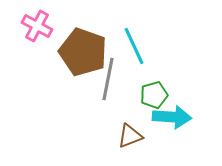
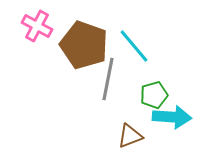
cyan line: rotated 15 degrees counterclockwise
brown pentagon: moved 1 px right, 7 px up
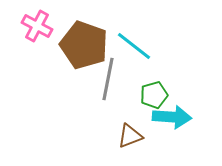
cyan line: rotated 12 degrees counterclockwise
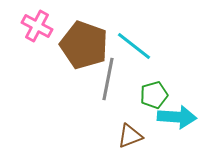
cyan arrow: moved 5 px right
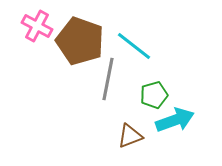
brown pentagon: moved 4 px left, 4 px up
cyan arrow: moved 2 px left, 3 px down; rotated 24 degrees counterclockwise
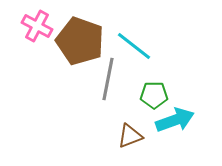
green pentagon: rotated 16 degrees clockwise
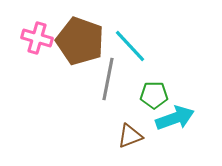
pink cross: moved 12 px down; rotated 12 degrees counterclockwise
cyan line: moved 4 px left; rotated 9 degrees clockwise
cyan arrow: moved 2 px up
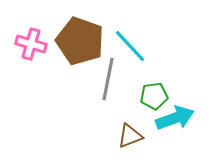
pink cross: moved 6 px left, 6 px down
green pentagon: moved 1 px down; rotated 8 degrees counterclockwise
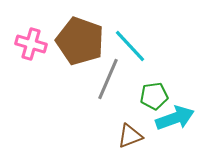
gray line: rotated 12 degrees clockwise
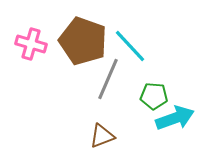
brown pentagon: moved 3 px right
green pentagon: rotated 12 degrees clockwise
brown triangle: moved 28 px left
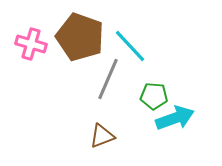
brown pentagon: moved 3 px left, 4 px up
